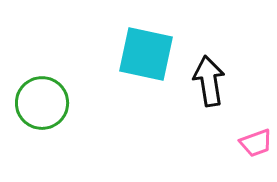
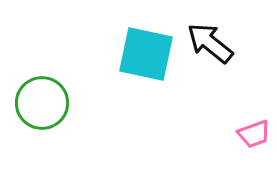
black arrow: moved 1 px right, 38 px up; rotated 42 degrees counterclockwise
pink trapezoid: moved 2 px left, 9 px up
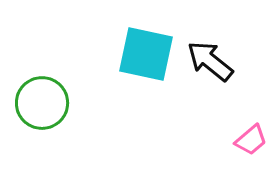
black arrow: moved 18 px down
pink trapezoid: moved 3 px left, 6 px down; rotated 20 degrees counterclockwise
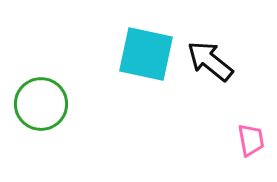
green circle: moved 1 px left, 1 px down
pink trapezoid: rotated 60 degrees counterclockwise
